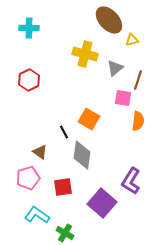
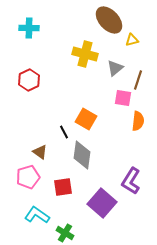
orange square: moved 3 px left
pink pentagon: moved 1 px up
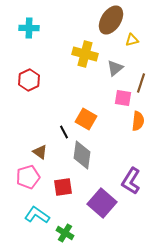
brown ellipse: moved 2 px right; rotated 76 degrees clockwise
brown line: moved 3 px right, 3 px down
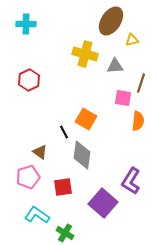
brown ellipse: moved 1 px down
cyan cross: moved 3 px left, 4 px up
gray triangle: moved 2 px up; rotated 36 degrees clockwise
purple square: moved 1 px right
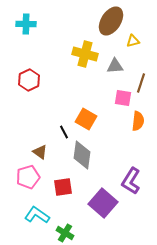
yellow triangle: moved 1 px right, 1 px down
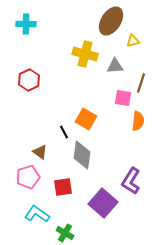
cyan L-shape: moved 1 px up
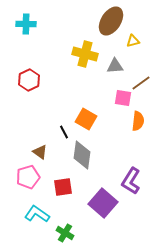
brown line: rotated 36 degrees clockwise
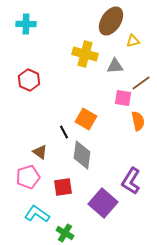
red hexagon: rotated 10 degrees counterclockwise
orange semicircle: rotated 18 degrees counterclockwise
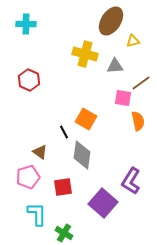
cyan L-shape: rotated 55 degrees clockwise
green cross: moved 1 px left
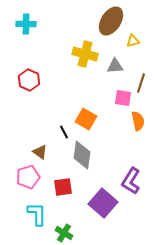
brown line: rotated 36 degrees counterclockwise
